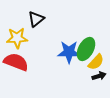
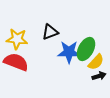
black triangle: moved 14 px right, 13 px down; rotated 18 degrees clockwise
yellow star: moved 1 px down; rotated 10 degrees clockwise
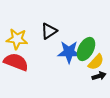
black triangle: moved 1 px left, 1 px up; rotated 12 degrees counterclockwise
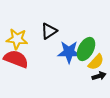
red semicircle: moved 3 px up
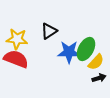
black arrow: moved 2 px down
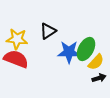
black triangle: moved 1 px left
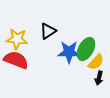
red semicircle: moved 1 px down
black arrow: rotated 120 degrees clockwise
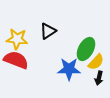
blue star: moved 17 px down
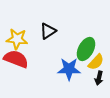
red semicircle: moved 1 px up
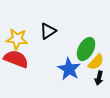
blue star: rotated 30 degrees clockwise
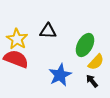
black triangle: rotated 36 degrees clockwise
yellow star: rotated 25 degrees clockwise
green ellipse: moved 1 px left, 4 px up
blue star: moved 9 px left, 6 px down; rotated 15 degrees clockwise
black arrow: moved 7 px left, 3 px down; rotated 128 degrees clockwise
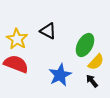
black triangle: rotated 24 degrees clockwise
red semicircle: moved 5 px down
